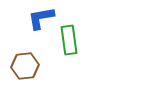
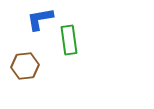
blue L-shape: moved 1 px left, 1 px down
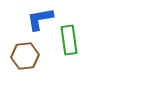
brown hexagon: moved 10 px up
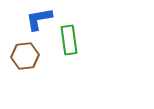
blue L-shape: moved 1 px left
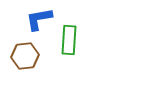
green rectangle: rotated 12 degrees clockwise
